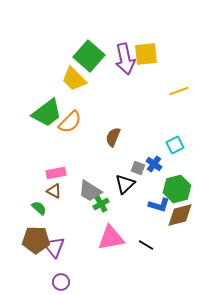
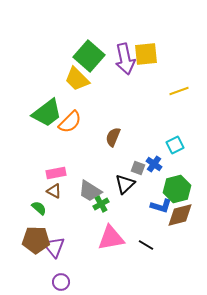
yellow trapezoid: moved 3 px right
blue L-shape: moved 2 px right, 1 px down
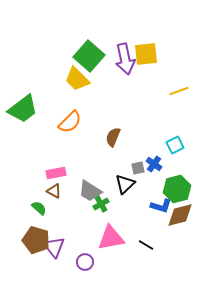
green trapezoid: moved 24 px left, 4 px up
gray square: rotated 32 degrees counterclockwise
brown pentagon: rotated 16 degrees clockwise
purple circle: moved 24 px right, 20 px up
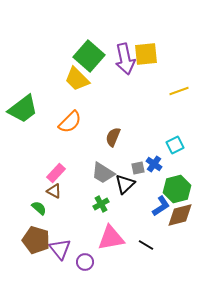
pink rectangle: rotated 36 degrees counterclockwise
gray trapezoid: moved 13 px right, 18 px up
blue L-shape: rotated 50 degrees counterclockwise
purple triangle: moved 6 px right, 2 px down
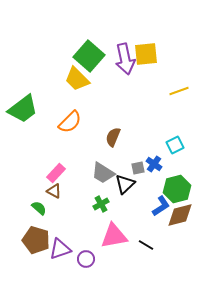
pink triangle: moved 3 px right, 2 px up
purple triangle: rotated 50 degrees clockwise
purple circle: moved 1 px right, 3 px up
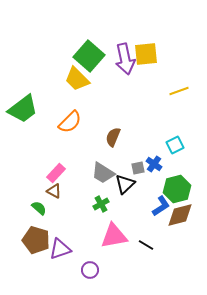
purple circle: moved 4 px right, 11 px down
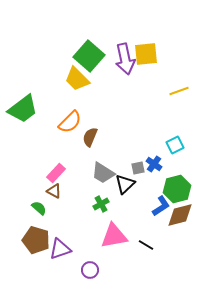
brown semicircle: moved 23 px left
